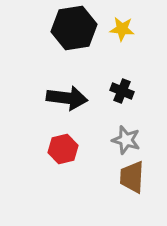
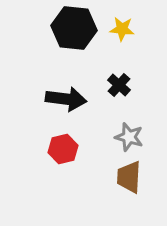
black hexagon: rotated 15 degrees clockwise
black cross: moved 3 px left, 6 px up; rotated 20 degrees clockwise
black arrow: moved 1 px left, 1 px down
gray star: moved 3 px right, 3 px up
brown trapezoid: moved 3 px left
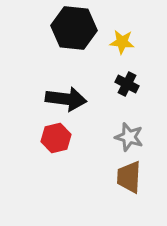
yellow star: moved 13 px down
black cross: moved 8 px right, 1 px up; rotated 15 degrees counterclockwise
red hexagon: moved 7 px left, 11 px up
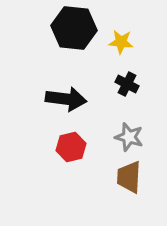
yellow star: moved 1 px left
red hexagon: moved 15 px right, 9 px down
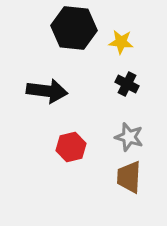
black arrow: moved 19 px left, 8 px up
